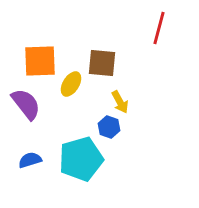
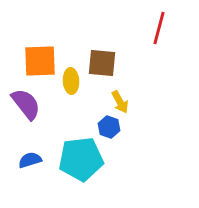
yellow ellipse: moved 3 px up; rotated 35 degrees counterclockwise
cyan pentagon: rotated 9 degrees clockwise
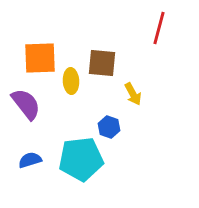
orange square: moved 3 px up
yellow arrow: moved 13 px right, 8 px up
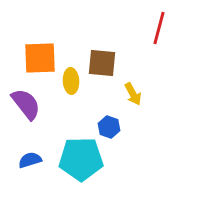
cyan pentagon: rotated 6 degrees clockwise
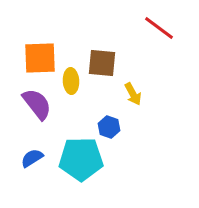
red line: rotated 68 degrees counterclockwise
purple semicircle: moved 11 px right
blue semicircle: moved 2 px right, 2 px up; rotated 15 degrees counterclockwise
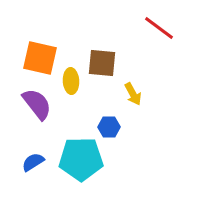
orange square: rotated 15 degrees clockwise
blue hexagon: rotated 20 degrees counterclockwise
blue semicircle: moved 1 px right, 4 px down
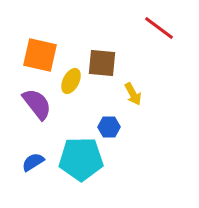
orange square: moved 3 px up
yellow ellipse: rotated 30 degrees clockwise
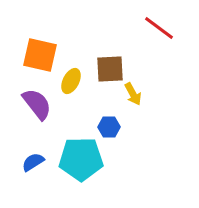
brown square: moved 8 px right, 6 px down; rotated 8 degrees counterclockwise
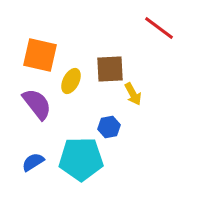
blue hexagon: rotated 10 degrees counterclockwise
